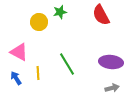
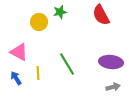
gray arrow: moved 1 px right, 1 px up
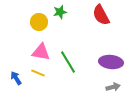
pink triangle: moved 22 px right; rotated 18 degrees counterclockwise
green line: moved 1 px right, 2 px up
yellow line: rotated 64 degrees counterclockwise
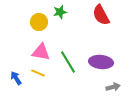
purple ellipse: moved 10 px left
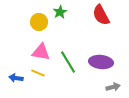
green star: rotated 16 degrees counterclockwise
blue arrow: rotated 48 degrees counterclockwise
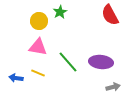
red semicircle: moved 9 px right
yellow circle: moved 1 px up
pink triangle: moved 3 px left, 5 px up
green line: rotated 10 degrees counterclockwise
